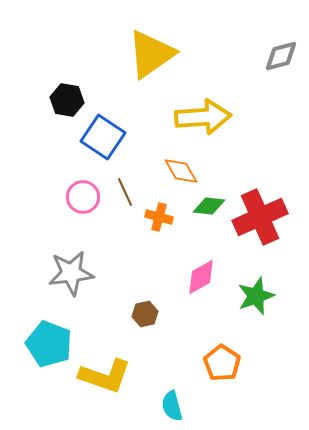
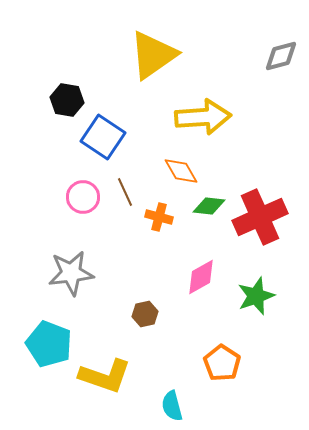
yellow triangle: moved 2 px right, 1 px down
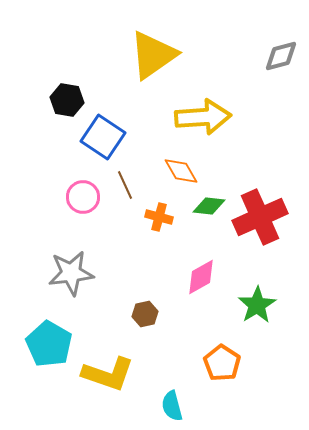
brown line: moved 7 px up
green star: moved 1 px right, 9 px down; rotated 12 degrees counterclockwise
cyan pentagon: rotated 9 degrees clockwise
yellow L-shape: moved 3 px right, 2 px up
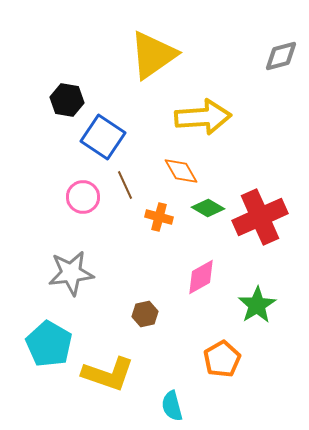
green diamond: moved 1 px left, 2 px down; rotated 24 degrees clockwise
orange pentagon: moved 4 px up; rotated 9 degrees clockwise
